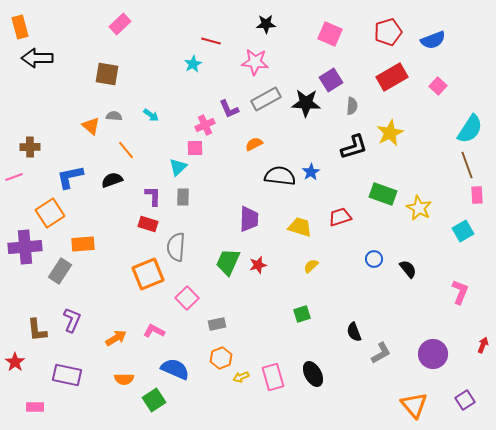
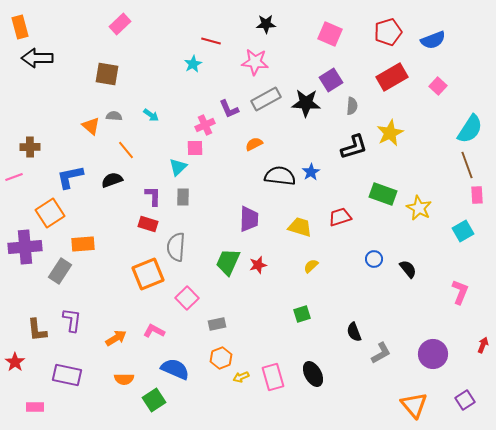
purple L-shape at (72, 320): rotated 15 degrees counterclockwise
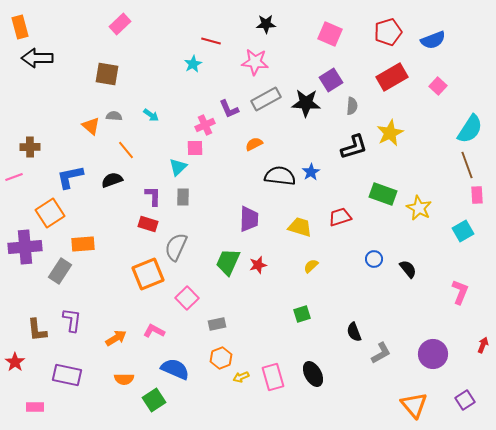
gray semicircle at (176, 247): rotated 20 degrees clockwise
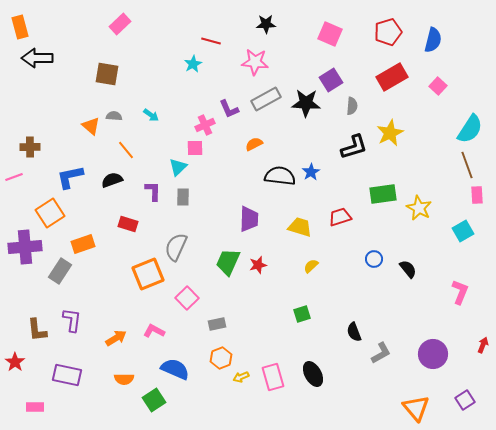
blue semicircle at (433, 40): rotated 55 degrees counterclockwise
green rectangle at (383, 194): rotated 28 degrees counterclockwise
purple L-shape at (153, 196): moved 5 px up
red rectangle at (148, 224): moved 20 px left
orange rectangle at (83, 244): rotated 15 degrees counterclockwise
orange triangle at (414, 405): moved 2 px right, 3 px down
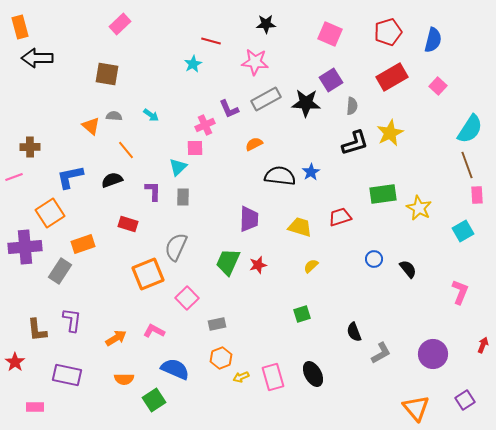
black L-shape at (354, 147): moved 1 px right, 4 px up
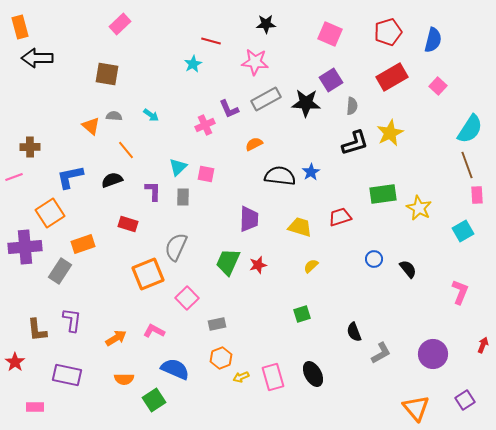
pink square at (195, 148): moved 11 px right, 26 px down; rotated 12 degrees clockwise
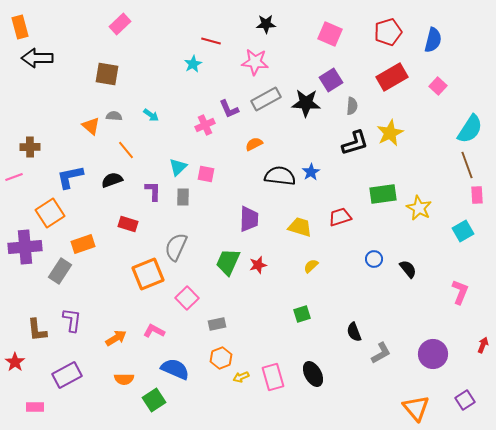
purple rectangle at (67, 375): rotated 40 degrees counterclockwise
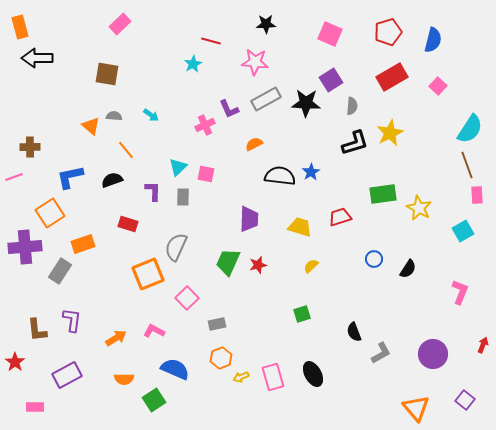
black semicircle at (408, 269): rotated 72 degrees clockwise
purple square at (465, 400): rotated 18 degrees counterclockwise
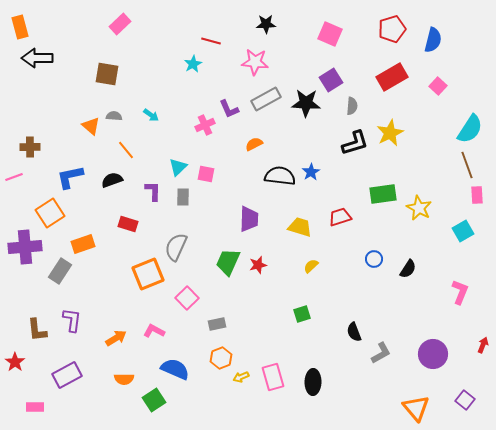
red pentagon at (388, 32): moved 4 px right, 3 px up
black ellipse at (313, 374): moved 8 px down; rotated 30 degrees clockwise
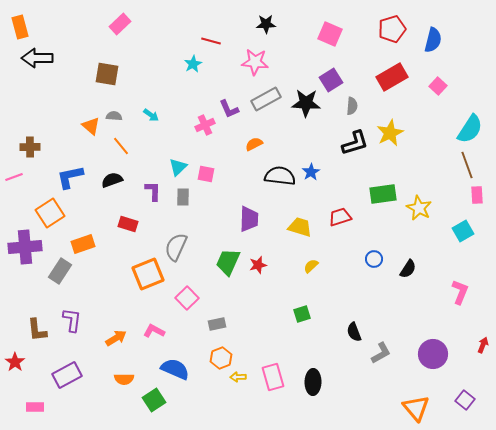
orange line at (126, 150): moved 5 px left, 4 px up
yellow arrow at (241, 377): moved 3 px left; rotated 21 degrees clockwise
